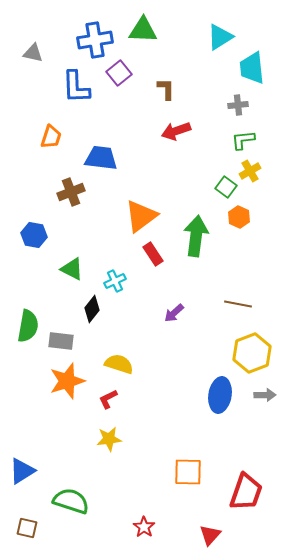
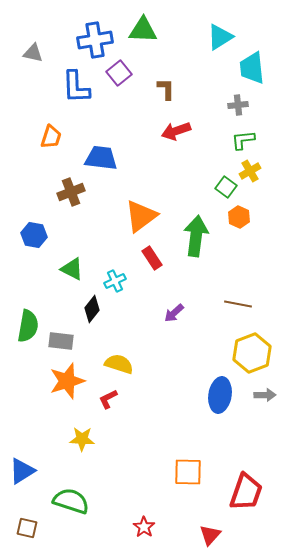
red rectangle at (153, 254): moved 1 px left, 4 px down
yellow star at (109, 439): moved 27 px left; rotated 10 degrees clockwise
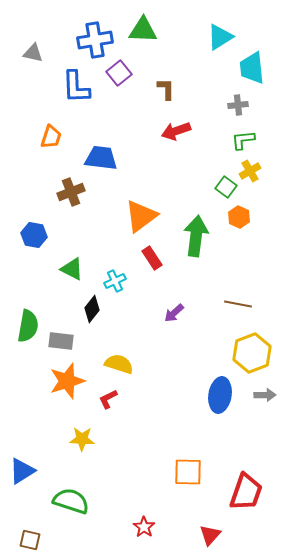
brown square at (27, 528): moved 3 px right, 12 px down
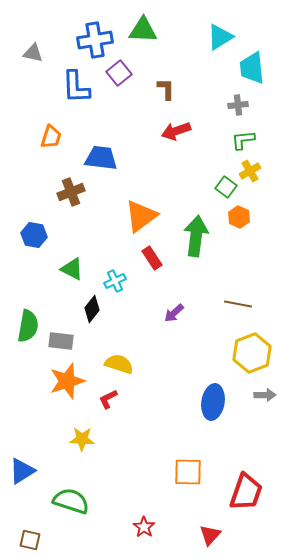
blue ellipse at (220, 395): moved 7 px left, 7 px down
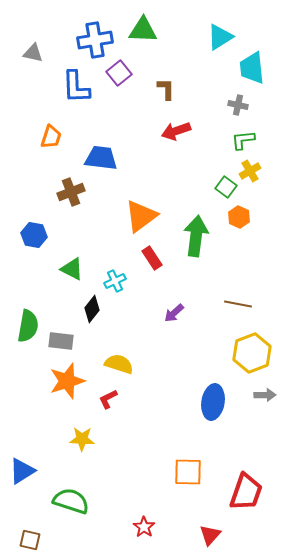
gray cross at (238, 105): rotated 18 degrees clockwise
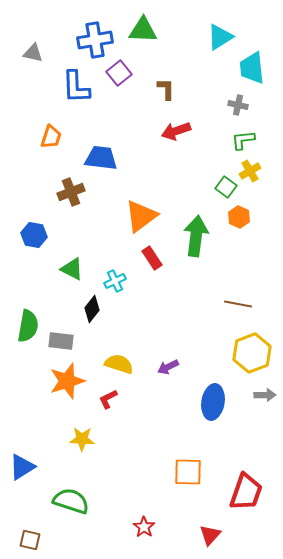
purple arrow at (174, 313): moved 6 px left, 54 px down; rotated 15 degrees clockwise
blue triangle at (22, 471): moved 4 px up
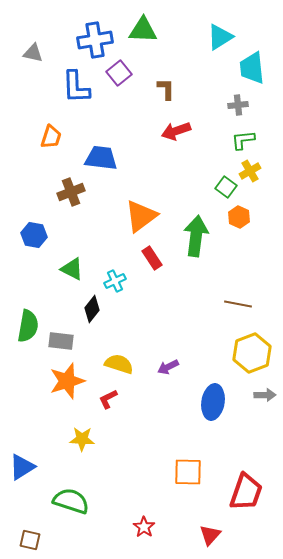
gray cross at (238, 105): rotated 18 degrees counterclockwise
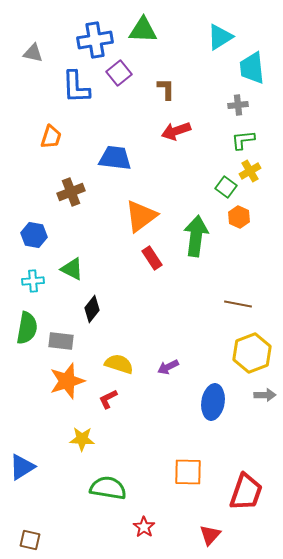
blue trapezoid at (101, 158): moved 14 px right
cyan cross at (115, 281): moved 82 px left; rotated 20 degrees clockwise
green semicircle at (28, 326): moved 1 px left, 2 px down
green semicircle at (71, 501): moved 37 px right, 13 px up; rotated 9 degrees counterclockwise
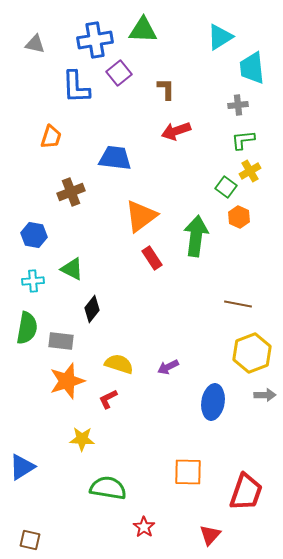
gray triangle at (33, 53): moved 2 px right, 9 px up
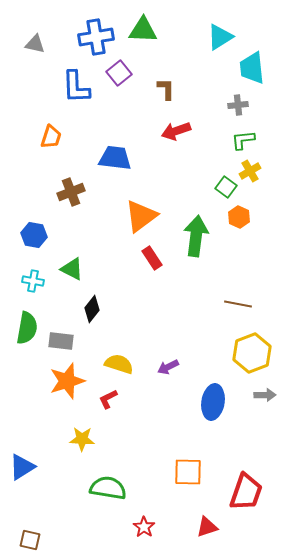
blue cross at (95, 40): moved 1 px right, 3 px up
cyan cross at (33, 281): rotated 15 degrees clockwise
red triangle at (210, 535): moved 3 px left, 8 px up; rotated 30 degrees clockwise
